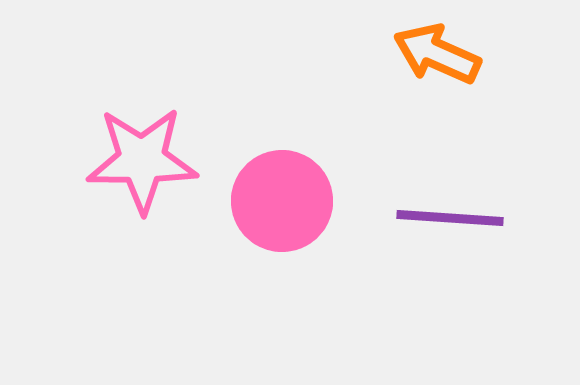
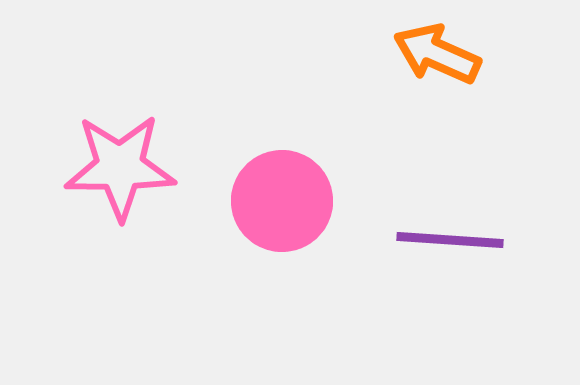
pink star: moved 22 px left, 7 px down
purple line: moved 22 px down
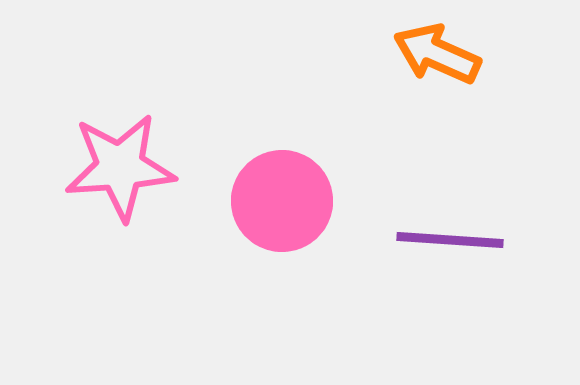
pink star: rotated 4 degrees counterclockwise
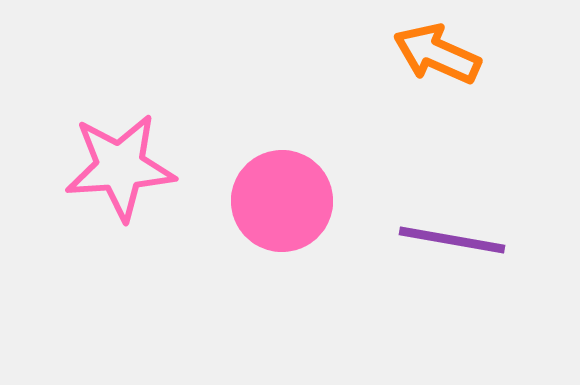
purple line: moved 2 px right; rotated 6 degrees clockwise
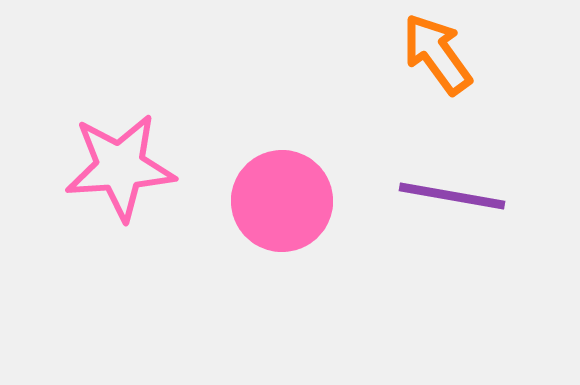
orange arrow: rotated 30 degrees clockwise
purple line: moved 44 px up
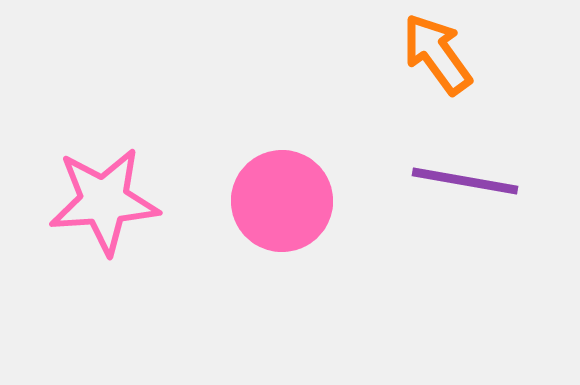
pink star: moved 16 px left, 34 px down
purple line: moved 13 px right, 15 px up
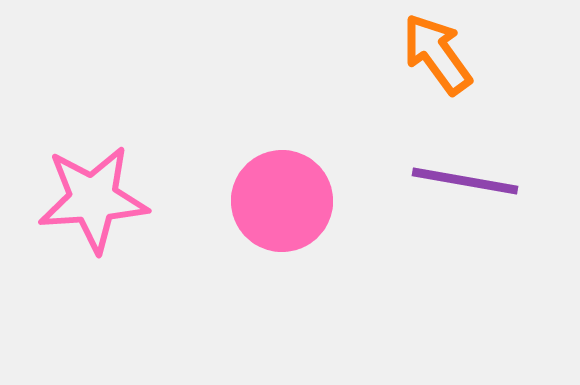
pink star: moved 11 px left, 2 px up
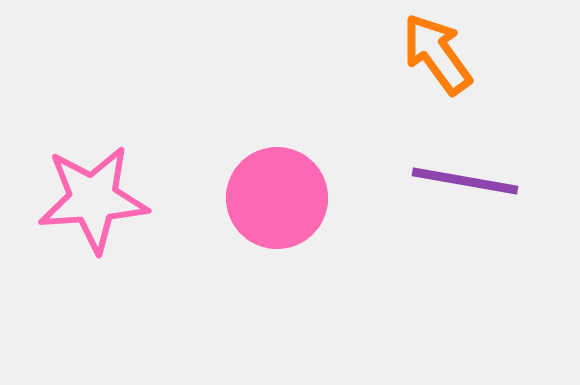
pink circle: moved 5 px left, 3 px up
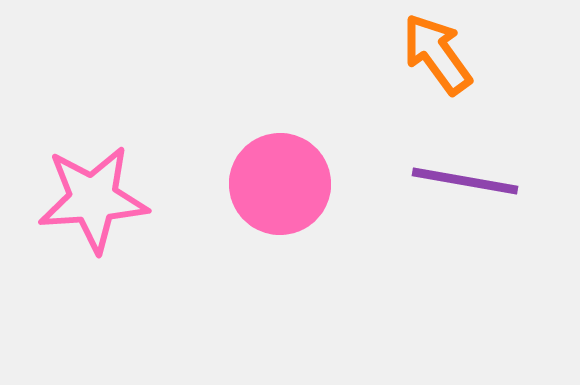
pink circle: moved 3 px right, 14 px up
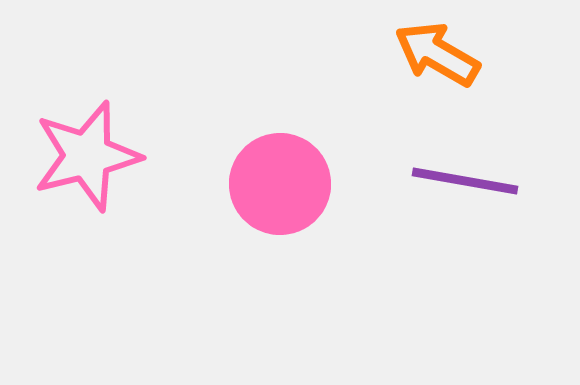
orange arrow: rotated 24 degrees counterclockwise
pink star: moved 6 px left, 43 px up; rotated 10 degrees counterclockwise
